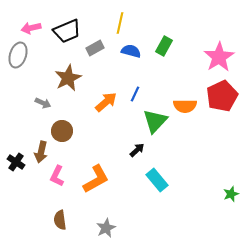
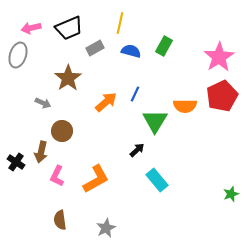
black trapezoid: moved 2 px right, 3 px up
brown star: rotated 8 degrees counterclockwise
green triangle: rotated 12 degrees counterclockwise
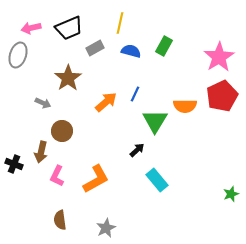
black cross: moved 2 px left, 2 px down; rotated 12 degrees counterclockwise
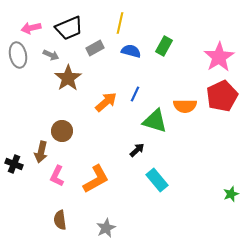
gray ellipse: rotated 30 degrees counterclockwise
gray arrow: moved 8 px right, 48 px up
green triangle: rotated 44 degrees counterclockwise
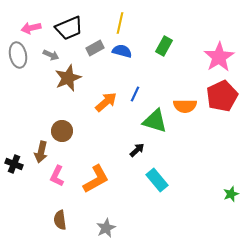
blue semicircle: moved 9 px left
brown star: rotated 12 degrees clockwise
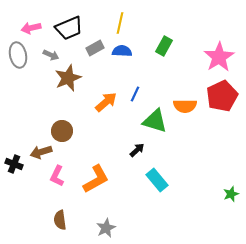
blue semicircle: rotated 12 degrees counterclockwise
brown arrow: rotated 60 degrees clockwise
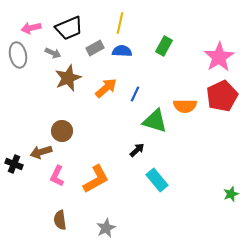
gray arrow: moved 2 px right, 2 px up
orange arrow: moved 14 px up
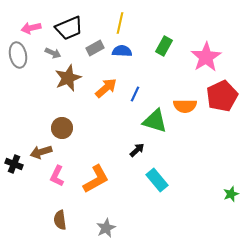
pink star: moved 13 px left
brown circle: moved 3 px up
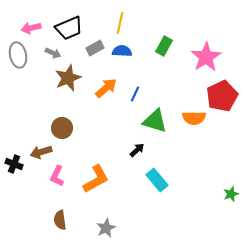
orange semicircle: moved 9 px right, 12 px down
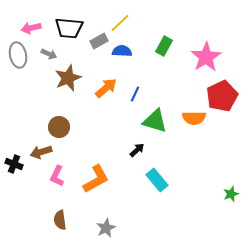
yellow line: rotated 35 degrees clockwise
black trapezoid: rotated 28 degrees clockwise
gray rectangle: moved 4 px right, 7 px up
gray arrow: moved 4 px left, 1 px down
brown circle: moved 3 px left, 1 px up
